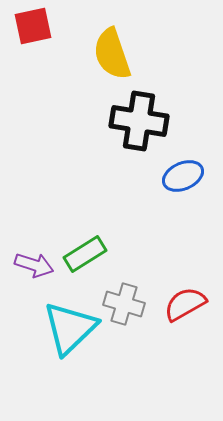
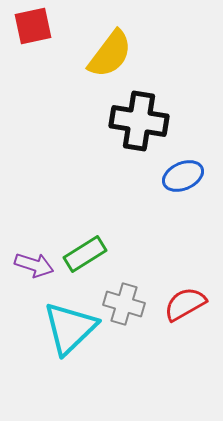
yellow semicircle: moved 2 px left; rotated 124 degrees counterclockwise
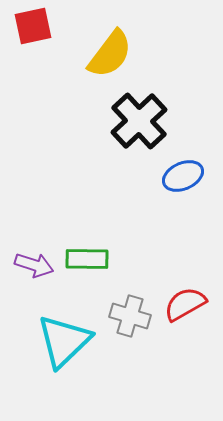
black cross: rotated 38 degrees clockwise
green rectangle: moved 2 px right, 5 px down; rotated 33 degrees clockwise
gray cross: moved 6 px right, 12 px down
cyan triangle: moved 6 px left, 13 px down
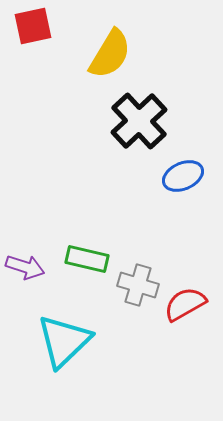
yellow semicircle: rotated 6 degrees counterclockwise
green rectangle: rotated 12 degrees clockwise
purple arrow: moved 9 px left, 2 px down
gray cross: moved 8 px right, 31 px up
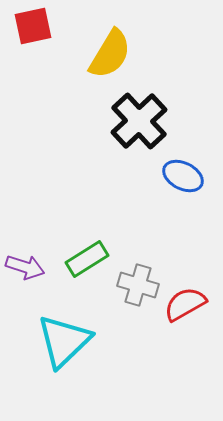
blue ellipse: rotated 51 degrees clockwise
green rectangle: rotated 45 degrees counterclockwise
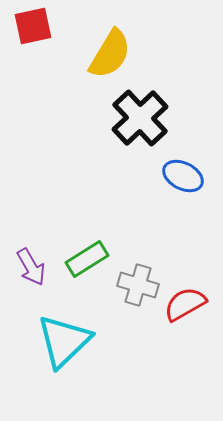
black cross: moved 1 px right, 3 px up
purple arrow: moved 6 px right; rotated 42 degrees clockwise
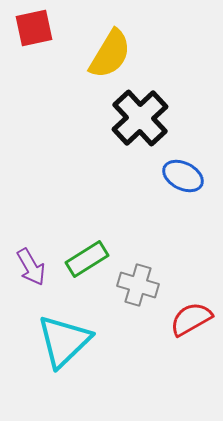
red square: moved 1 px right, 2 px down
red semicircle: moved 6 px right, 15 px down
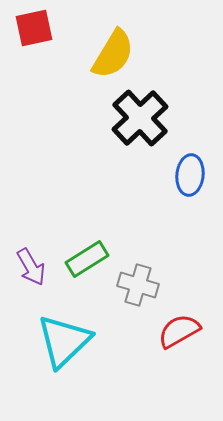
yellow semicircle: moved 3 px right
blue ellipse: moved 7 px right, 1 px up; rotated 69 degrees clockwise
red semicircle: moved 12 px left, 12 px down
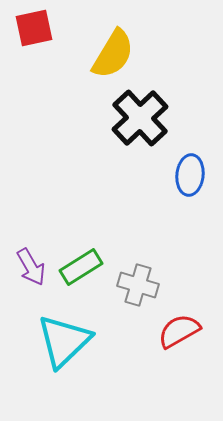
green rectangle: moved 6 px left, 8 px down
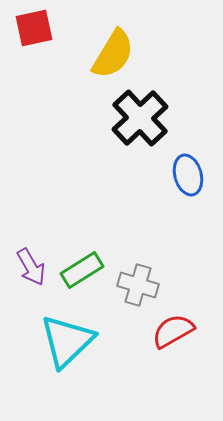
blue ellipse: moved 2 px left; rotated 21 degrees counterclockwise
green rectangle: moved 1 px right, 3 px down
red semicircle: moved 6 px left
cyan triangle: moved 3 px right
